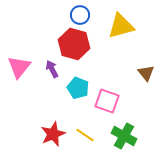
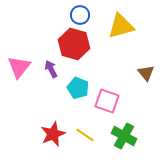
purple arrow: moved 1 px left
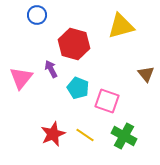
blue circle: moved 43 px left
pink triangle: moved 2 px right, 11 px down
brown triangle: moved 1 px down
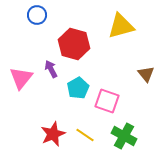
cyan pentagon: rotated 20 degrees clockwise
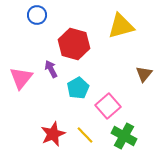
brown triangle: moved 2 px left; rotated 18 degrees clockwise
pink square: moved 1 px right, 5 px down; rotated 30 degrees clockwise
yellow line: rotated 12 degrees clockwise
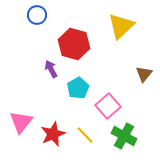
yellow triangle: rotated 28 degrees counterclockwise
pink triangle: moved 44 px down
